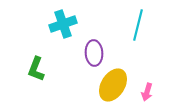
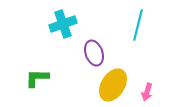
purple ellipse: rotated 15 degrees counterclockwise
green L-shape: moved 1 px right, 9 px down; rotated 70 degrees clockwise
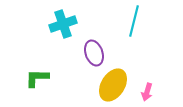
cyan line: moved 4 px left, 4 px up
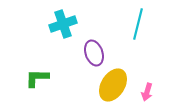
cyan line: moved 4 px right, 3 px down
